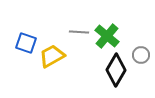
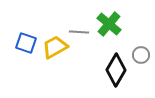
green cross: moved 2 px right, 12 px up
yellow trapezoid: moved 3 px right, 9 px up
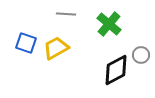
gray line: moved 13 px left, 18 px up
yellow trapezoid: moved 1 px right, 1 px down
black diamond: rotated 32 degrees clockwise
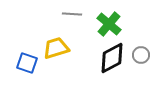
gray line: moved 6 px right
blue square: moved 1 px right, 20 px down
yellow trapezoid: rotated 12 degrees clockwise
black diamond: moved 4 px left, 12 px up
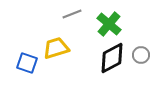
gray line: rotated 24 degrees counterclockwise
